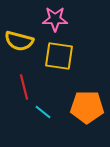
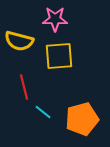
yellow square: rotated 12 degrees counterclockwise
orange pentagon: moved 5 px left, 12 px down; rotated 16 degrees counterclockwise
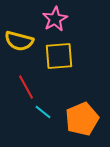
pink star: rotated 30 degrees counterclockwise
red line: moved 2 px right; rotated 15 degrees counterclockwise
orange pentagon: rotated 8 degrees counterclockwise
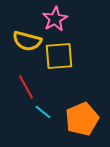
yellow semicircle: moved 8 px right
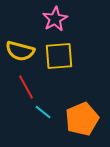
yellow semicircle: moved 7 px left, 10 px down
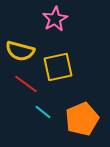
yellow square: moved 1 px left, 11 px down; rotated 8 degrees counterclockwise
red line: moved 3 px up; rotated 25 degrees counterclockwise
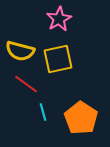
pink star: moved 4 px right
yellow square: moved 8 px up
cyan line: rotated 36 degrees clockwise
orange pentagon: moved 1 px left, 1 px up; rotated 16 degrees counterclockwise
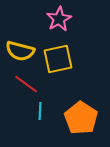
cyan line: moved 3 px left, 1 px up; rotated 18 degrees clockwise
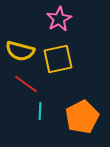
orange pentagon: moved 1 px right, 1 px up; rotated 12 degrees clockwise
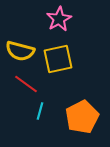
cyan line: rotated 12 degrees clockwise
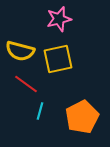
pink star: rotated 15 degrees clockwise
